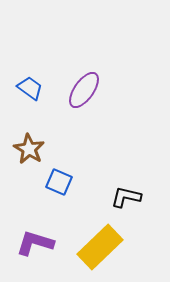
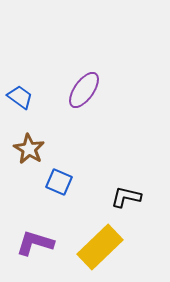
blue trapezoid: moved 10 px left, 9 px down
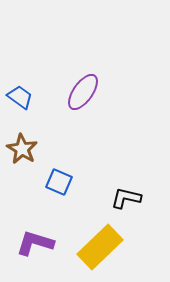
purple ellipse: moved 1 px left, 2 px down
brown star: moved 7 px left
black L-shape: moved 1 px down
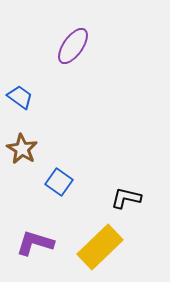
purple ellipse: moved 10 px left, 46 px up
blue square: rotated 12 degrees clockwise
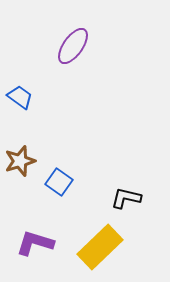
brown star: moved 2 px left, 12 px down; rotated 24 degrees clockwise
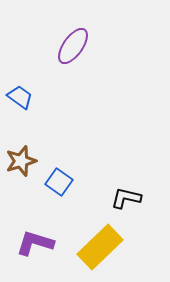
brown star: moved 1 px right
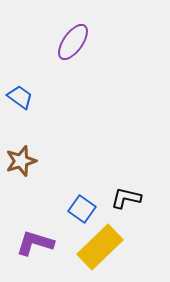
purple ellipse: moved 4 px up
blue square: moved 23 px right, 27 px down
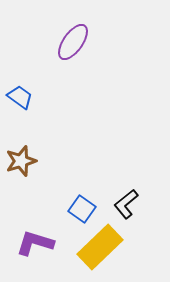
black L-shape: moved 6 px down; rotated 52 degrees counterclockwise
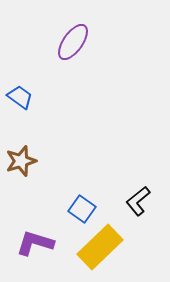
black L-shape: moved 12 px right, 3 px up
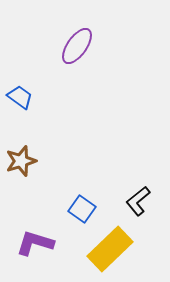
purple ellipse: moved 4 px right, 4 px down
yellow rectangle: moved 10 px right, 2 px down
